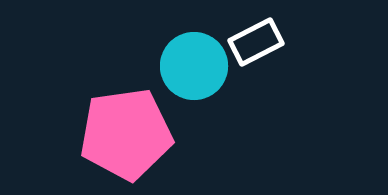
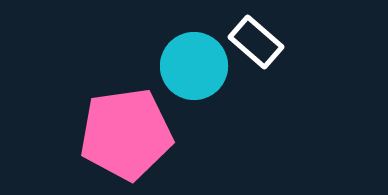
white rectangle: rotated 68 degrees clockwise
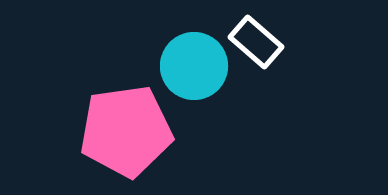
pink pentagon: moved 3 px up
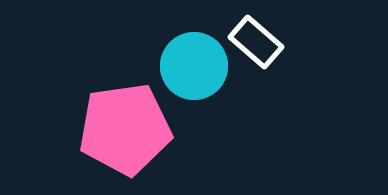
pink pentagon: moved 1 px left, 2 px up
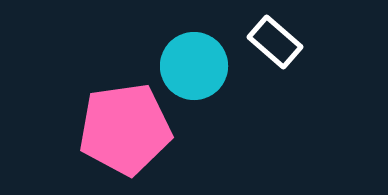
white rectangle: moved 19 px right
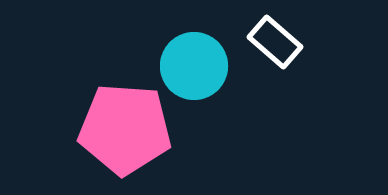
pink pentagon: rotated 12 degrees clockwise
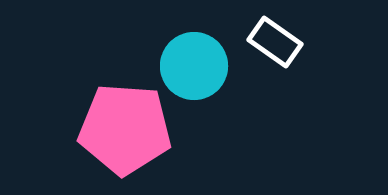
white rectangle: rotated 6 degrees counterclockwise
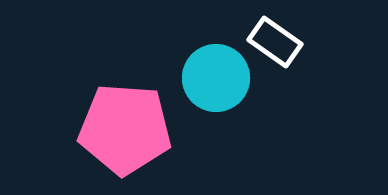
cyan circle: moved 22 px right, 12 px down
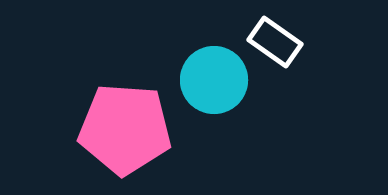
cyan circle: moved 2 px left, 2 px down
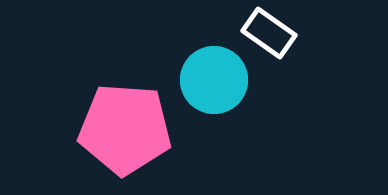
white rectangle: moved 6 px left, 9 px up
